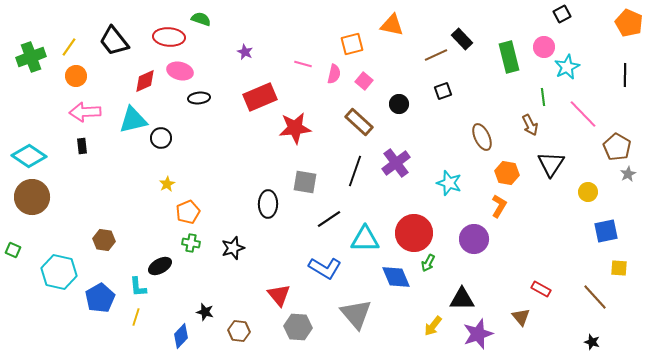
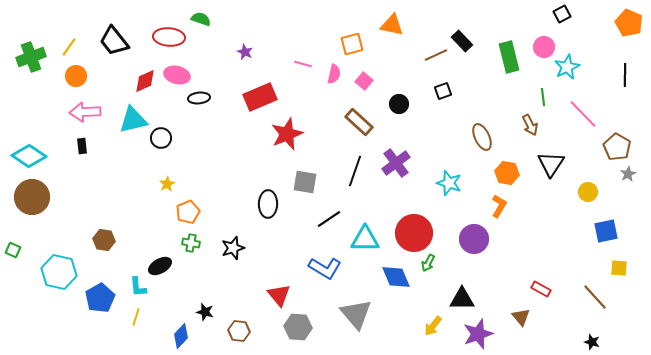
black rectangle at (462, 39): moved 2 px down
pink ellipse at (180, 71): moved 3 px left, 4 px down
red star at (295, 128): moved 8 px left, 6 px down; rotated 16 degrees counterclockwise
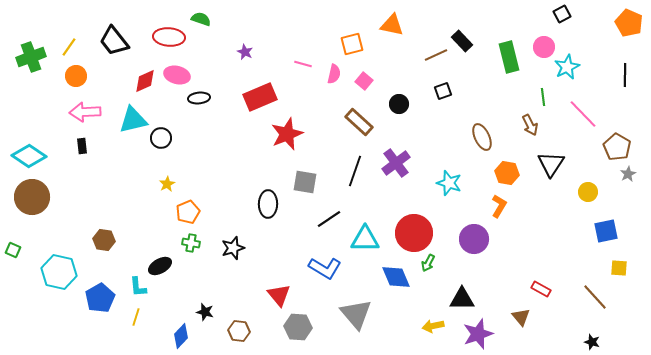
yellow arrow at (433, 326): rotated 40 degrees clockwise
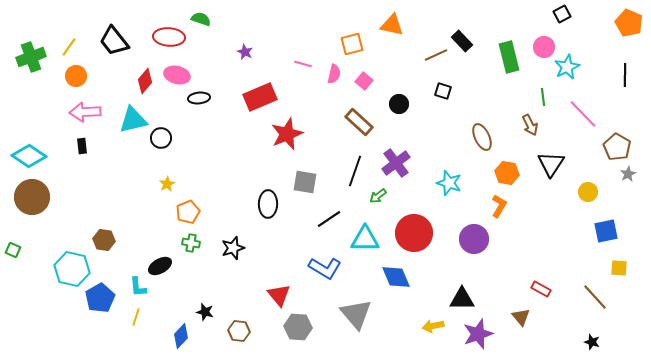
red diamond at (145, 81): rotated 25 degrees counterclockwise
black square at (443, 91): rotated 36 degrees clockwise
green arrow at (428, 263): moved 50 px left, 67 px up; rotated 24 degrees clockwise
cyan hexagon at (59, 272): moved 13 px right, 3 px up
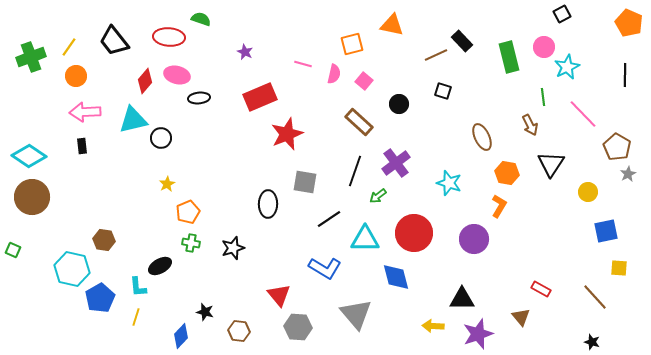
blue diamond at (396, 277): rotated 8 degrees clockwise
yellow arrow at (433, 326): rotated 15 degrees clockwise
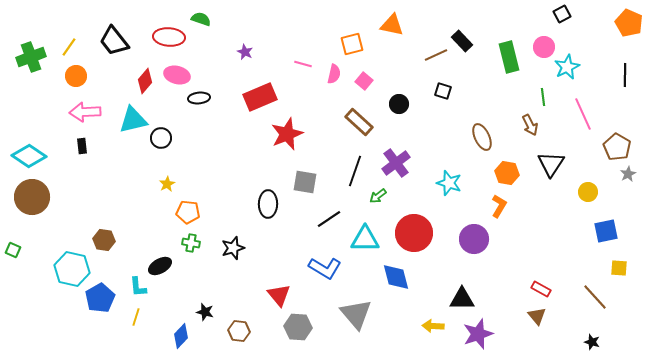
pink line at (583, 114): rotated 20 degrees clockwise
orange pentagon at (188, 212): rotated 30 degrees clockwise
brown triangle at (521, 317): moved 16 px right, 1 px up
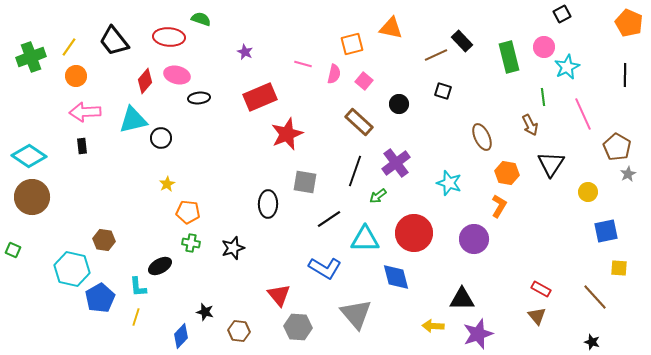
orange triangle at (392, 25): moved 1 px left, 3 px down
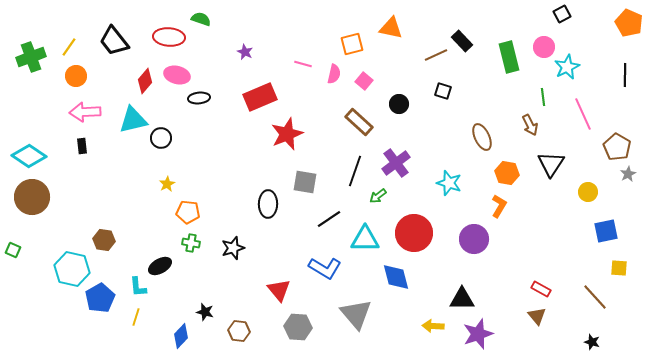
red triangle at (279, 295): moved 5 px up
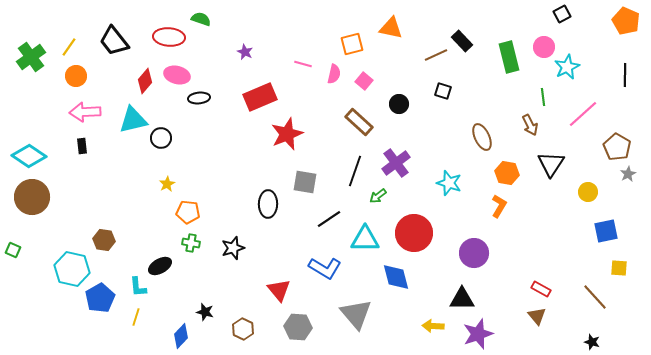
orange pentagon at (629, 23): moved 3 px left, 2 px up
green cross at (31, 57): rotated 16 degrees counterclockwise
pink line at (583, 114): rotated 72 degrees clockwise
purple circle at (474, 239): moved 14 px down
brown hexagon at (239, 331): moved 4 px right, 2 px up; rotated 20 degrees clockwise
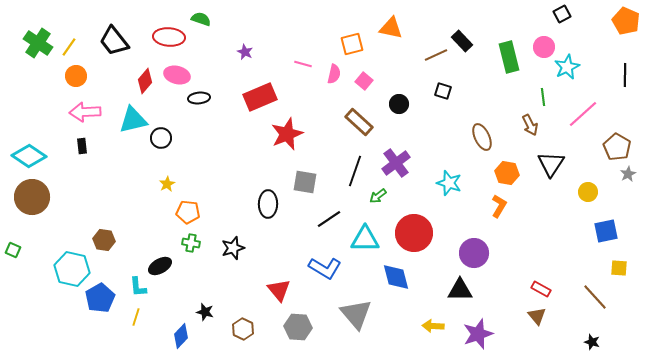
green cross at (31, 57): moved 7 px right, 14 px up; rotated 20 degrees counterclockwise
black triangle at (462, 299): moved 2 px left, 9 px up
